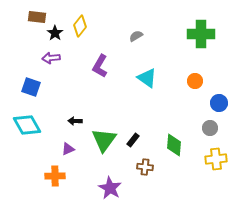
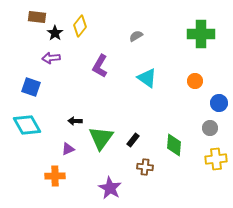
green triangle: moved 3 px left, 2 px up
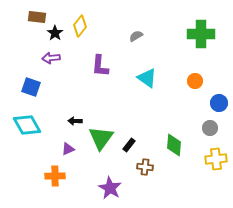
purple L-shape: rotated 25 degrees counterclockwise
black rectangle: moved 4 px left, 5 px down
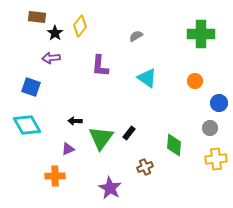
black rectangle: moved 12 px up
brown cross: rotated 28 degrees counterclockwise
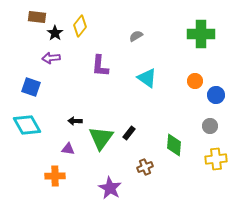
blue circle: moved 3 px left, 8 px up
gray circle: moved 2 px up
purple triangle: rotated 32 degrees clockwise
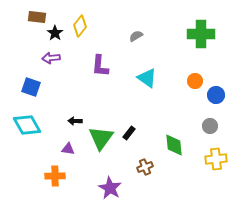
green diamond: rotated 10 degrees counterclockwise
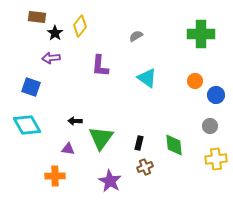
black rectangle: moved 10 px right, 10 px down; rotated 24 degrees counterclockwise
purple star: moved 7 px up
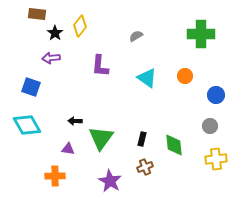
brown rectangle: moved 3 px up
orange circle: moved 10 px left, 5 px up
black rectangle: moved 3 px right, 4 px up
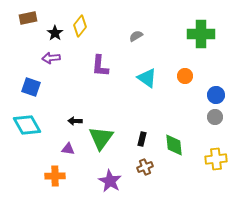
brown rectangle: moved 9 px left, 4 px down; rotated 18 degrees counterclockwise
gray circle: moved 5 px right, 9 px up
